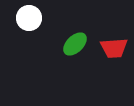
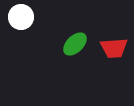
white circle: moved 8 px left, 1 px up
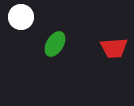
green ellipse: moved 20 px left; rotated 15 degrees counterclockwise
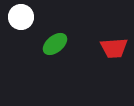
green ellipse: rotated 20 degrees clockwise
